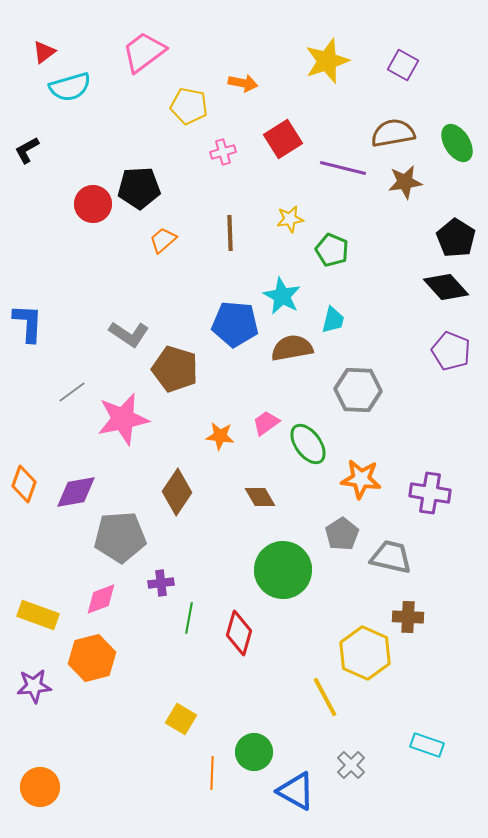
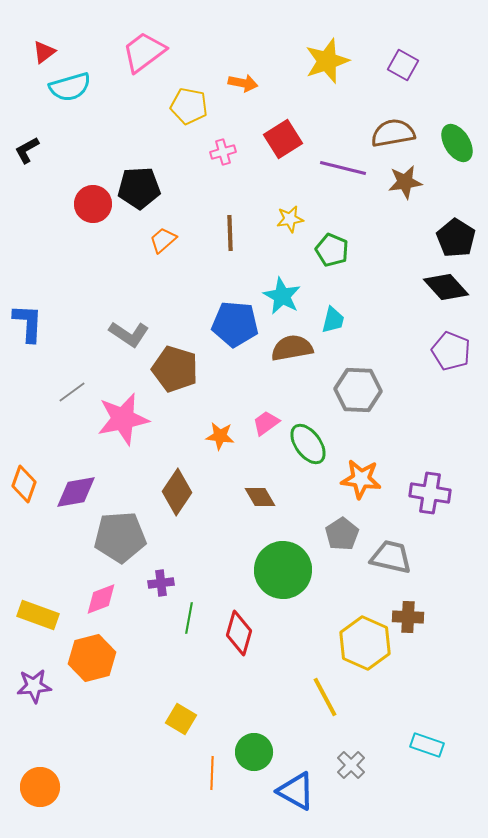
yellow hexagon at (365, 653): moved 10 px up
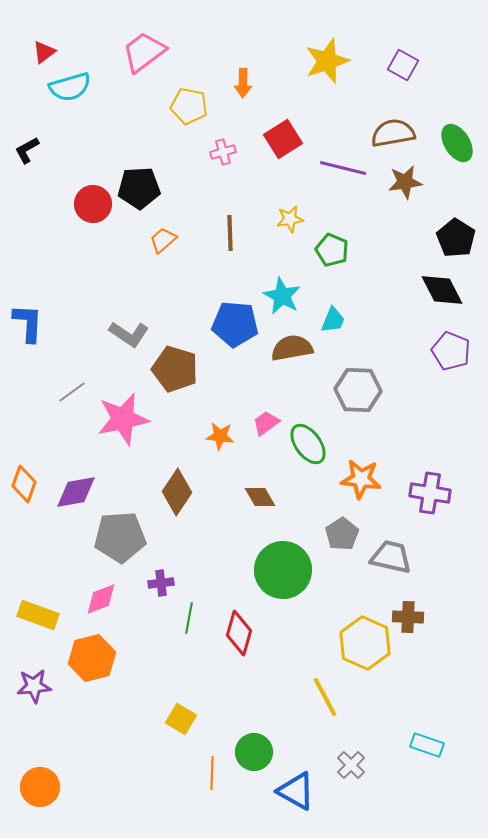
orange arrow at (243, 83): rotated 80 degrees clockwise
black diamond at (446, 287): moved 4 px left, 3 px down; rotated 15 degrees clockwise
cyan trapezoid at (333, 320): rotated 8 degrees clockwise
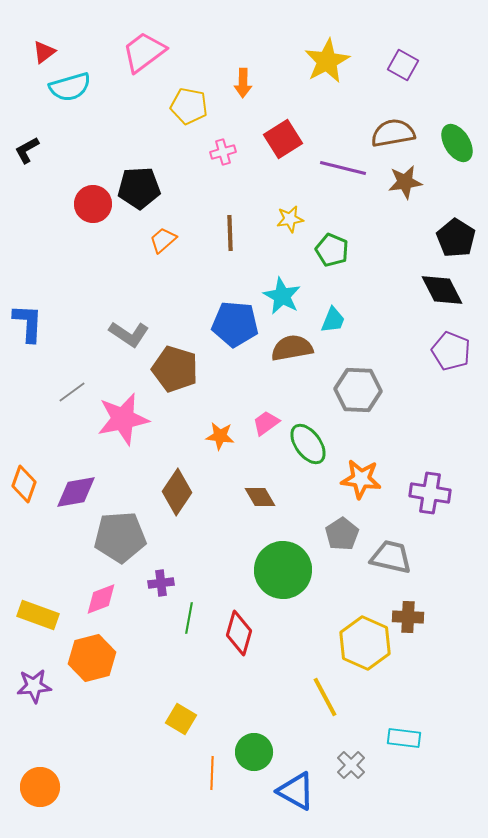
yellow star at (327, 61): rotated 9 degrees counterclockwise
cyan rectangle at (427, 745): moved 23 px left, 7 px up; rotated 12 degrees counterclockwise
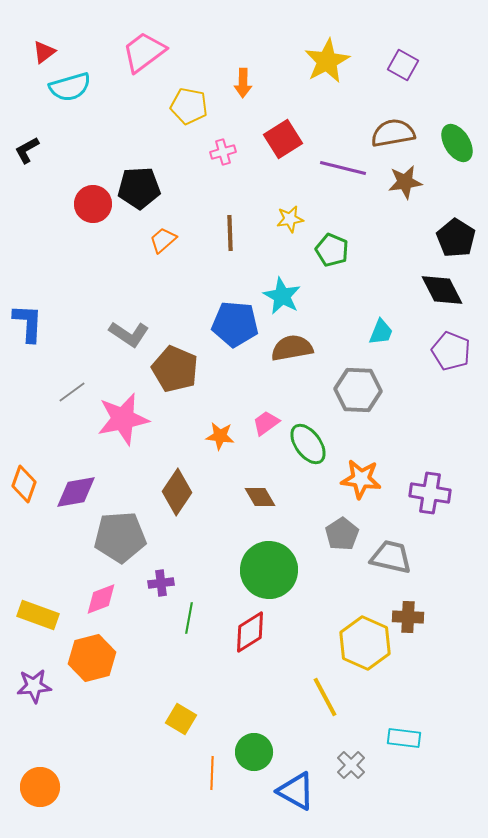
cyan trapezoid at (333, 320): moved 48 px right, 12 px down
brown pentagon at (175, 369): rotated 6 degrees clockwise
green circle at (283, 570): moved 14 px left
red diamond at (239, 633): moved 11 px right, 1 px up; rotated 42 degrees clockwise
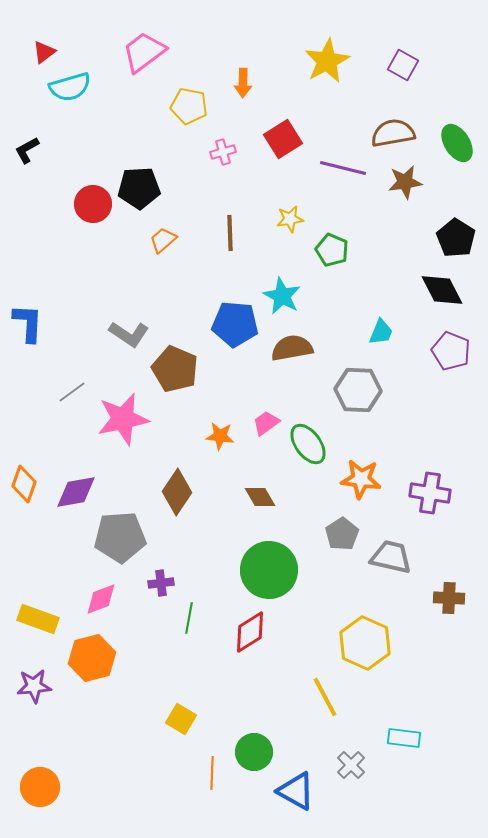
yellow rectangle at (38, 615): moved 4 px down
brown cross at (408, 617): moved 41 px right, 19 px up
